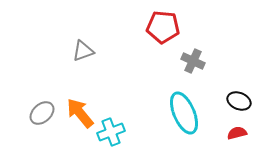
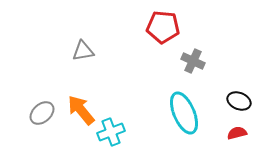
gray triangle: rotated 10 degrees clockwise
orange arrow: moved 1 px right, 3 px up
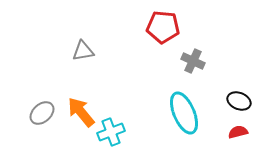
orange arrow: moved 2 px down
red semicircle: moved 1 px right, 1 px up
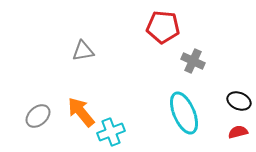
gray ellipse: moved 4 px left, 3 px down
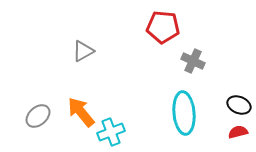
gray triangle: rotated 20 degrees counterclockwise
black ellipse: moved 4 px down
cyan ellipse: rotated 18 degrees clockwise
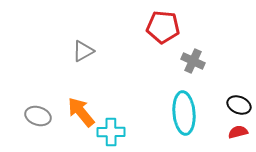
gray ellipse: rotated 60 degrees clockwise
cyan cross: rotated 20 degrees clockwise
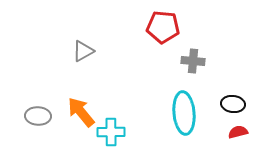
gray cross: rotated 20 degrees counterclockwise
black ellipse: moved 6 px left, 1 px up; rotated 15 degrees counterclockwise
gray ellipse: rotated 15 degrees counterclockwise
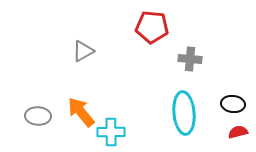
red pentagon: moved 11 px left
gray cross: moved 3 px left, 2 px up
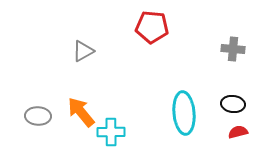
gray cross: moved 43 px right, 10 px up
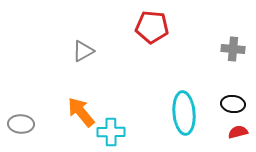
gray ellipse: moved 17 px left, 8 px down
